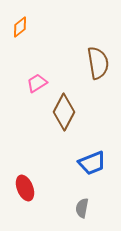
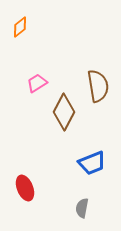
brown semicircle: moved 23 px down
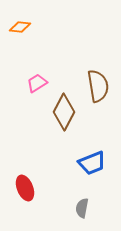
orange diamond: rotated 45 degrees clockwise
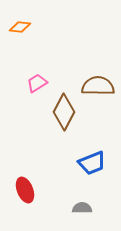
brown semicircle: rotated 80 degrees counterclockwise
red ellipse: moved 2 px down
gray semicircle: rotated 78 degrees clockwise
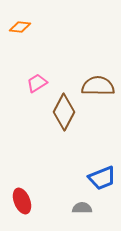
blue trapezoid: moved 10 px right, 15 px down
red ellipse: moved 3 px left, 11 px down
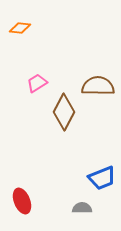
orange diamond: moved 1 px down
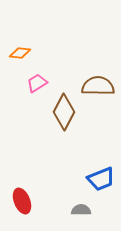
orange diamond: moved 25 px down
blue trapezoid: moved 1 px left, 1 px down
gray semicircle: moved 1 px left, 2 px down
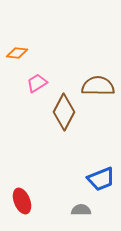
orange diamond: moved 3 px left
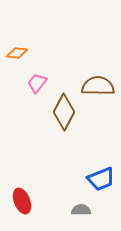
pink trapezoid: rotated 20 degrees counterclockwise
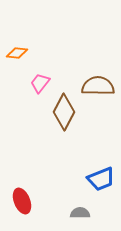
pink trapezoid: moved 3 px right
gray semicircle: moved 1 px left, 3 px down
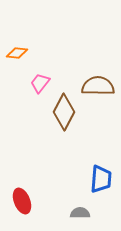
blue trapezoid: rotated 64 degrees counterclockwise
